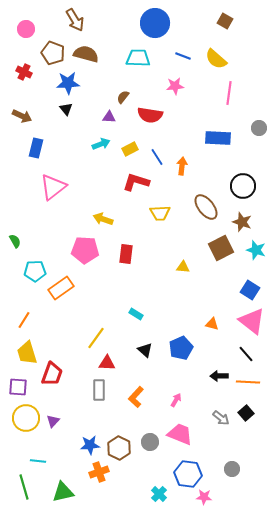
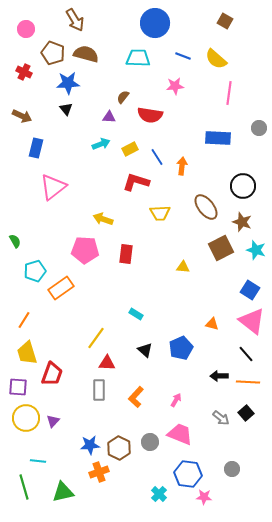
cyan pentagon at (35, 271): rotated 15 degrees counterclockwise
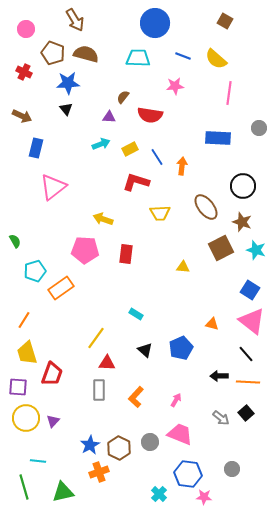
blue star at (90, 445): rotated 24 degrees counterclockwise
